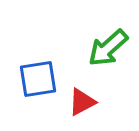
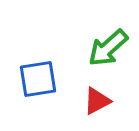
red triangle: moved 15 px right, 1 px up
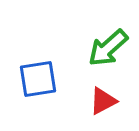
red triangle: moved 6 px right
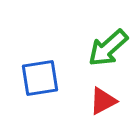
blue square: moved 2 px right, 1 px up
